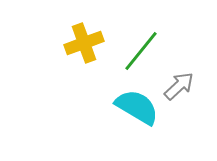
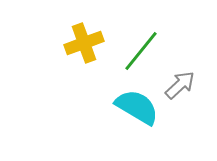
gray arrow: moved 1 px right, 1 px up
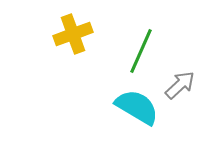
yellow cross: moved 11 px left, 9 px up
green line: rotated 15 degrees counterclockwise
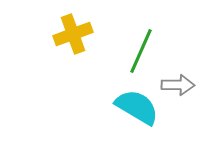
gray arrow: moved 2 px left; rotated 44 degrees clockwise
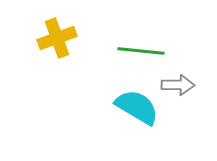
yellow cross: moved 16 px left, 4 px down
green line: rotated 72 degrees clockwise
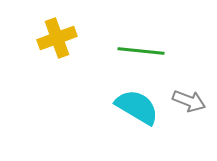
gray arrow: moved 11 px right, 16 px down; rotated 20 degrees clockwise
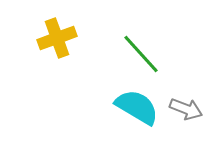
green line: moved 3 px down; rotated 42 degrees clockwise
gray arrow: moved 3 px left, 8 px down
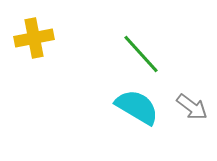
yellow cross: moved 23 px left; rotated 9 degrees clockwise
gray arrow: moved 6 px right, 2 px up; rotated 16 degrees clockwise
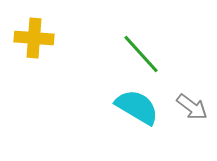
yellow cross: rotated 15 degrees clockwise
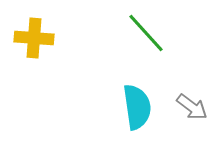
green line: moved 5 px right, 21 px up
cyan semicircle: rotated 51 degrees clockwise
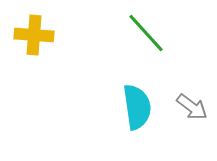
yellow cross: moved 3 px up
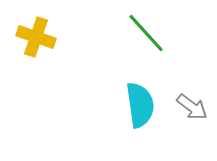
yellow cross: moved 2 px right, 2 px down; rotated 15 degrees clockwise
cyan semicircle: moved 3 px right, 2 px up
